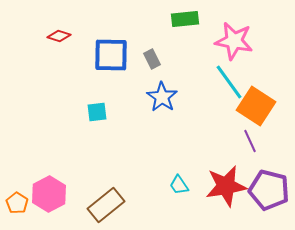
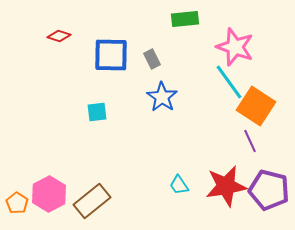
pink star: moved 1 px right, 6 px down; rotated 9 degrees clockwise
brown rectangle: moved 14 px left, 4 px up
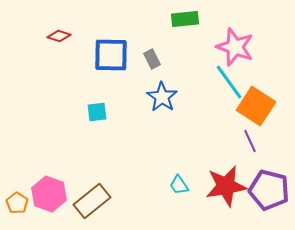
pink hexagon: rotated 12 degrees counterclockwise
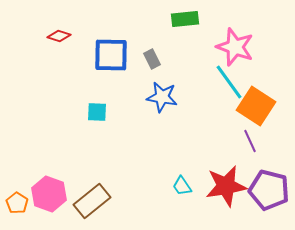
blue star: rotated 24 degrees counterclockwise
cyan square: rotated 10 degrees clockwise
cyan trapezoid: moved 3 px right, 1 px down
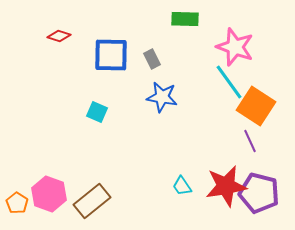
green rectangle: rotated 8 degrees clockwise
cyan square: rotated 20 degrees clockwise
purple pentagon: moved 10 px left, 3 px down
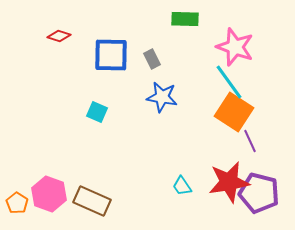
orange square: moved 22 px left, 6 px down
red star: moved 3 px right, 4 px up
brown rectangle: rotated 63 degrees clockwise
